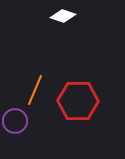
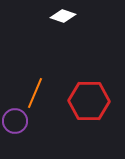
orange line: moved 3 px down
red hexagon: moved 11 px right
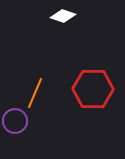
red hexagon: moved 4 px right, 12 px up
